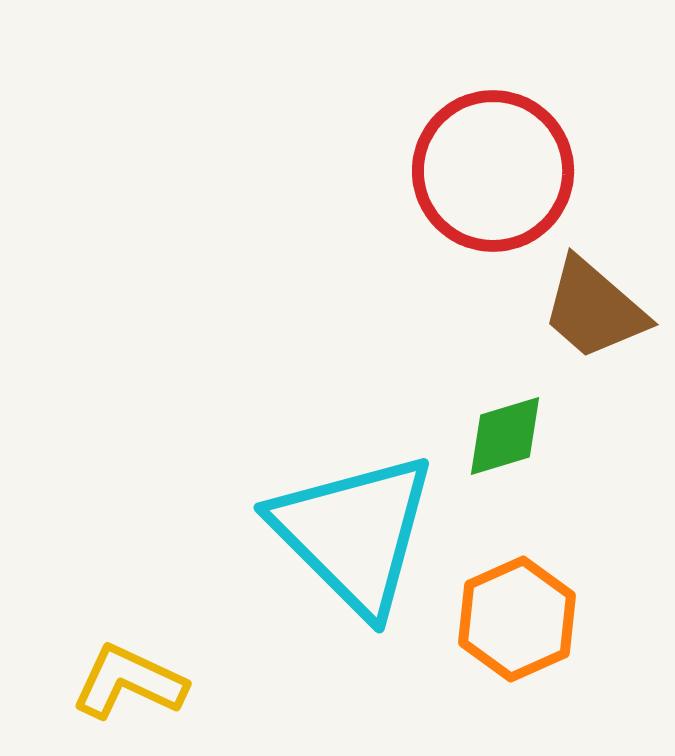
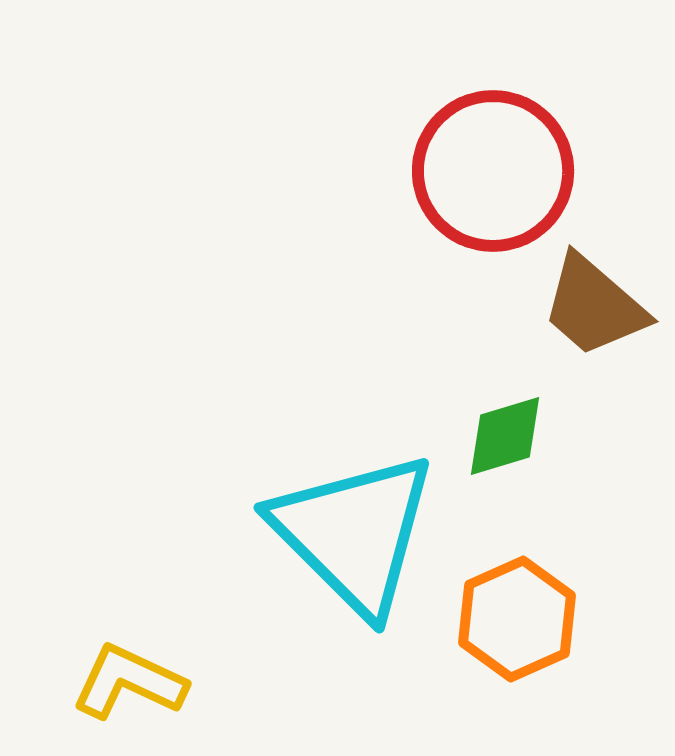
brown trapezoid: moved 3 px up
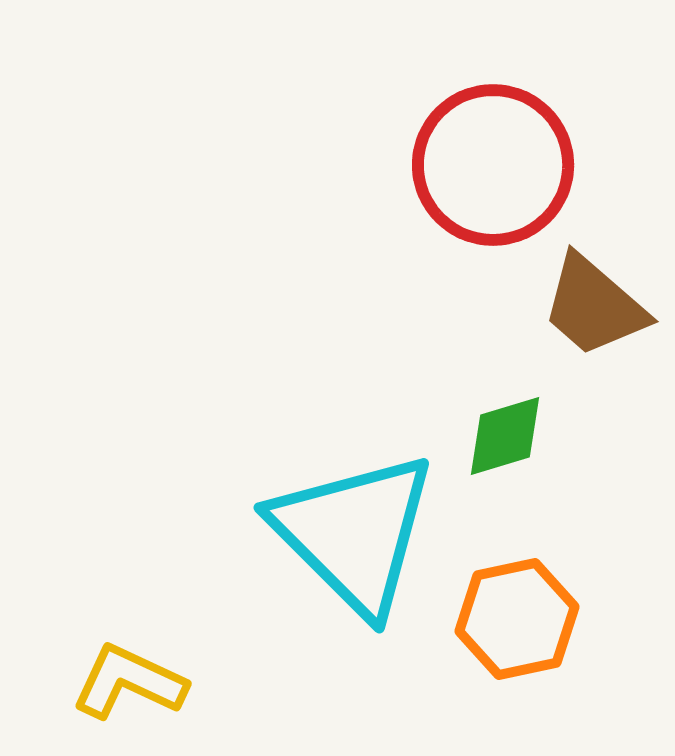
red circle: moved 6 px up
orange hexagon: rotated 12 degrees clockwise
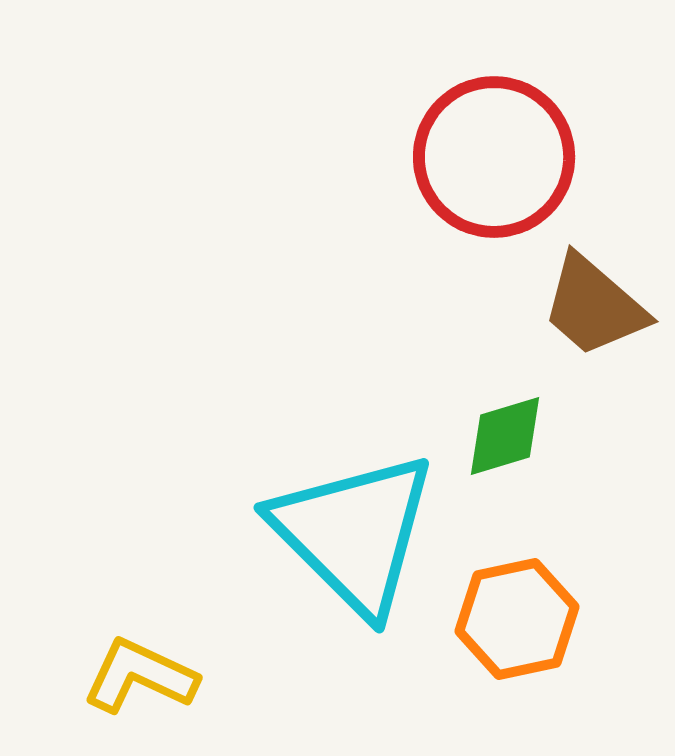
red circle: moved 1 px right, 8 px up
yellow L-shape: moved 11 px right, 6 px up
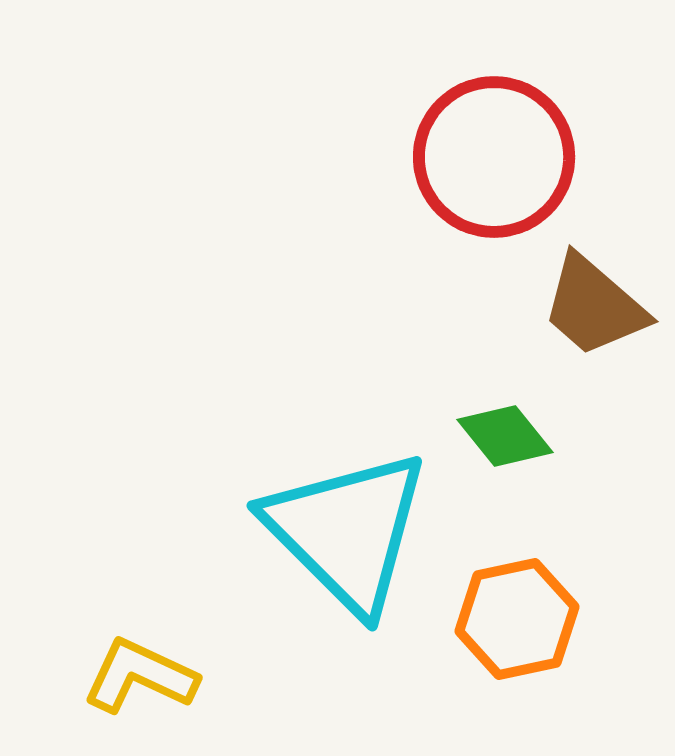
green diamond: rotated 68 degrees clockwise
cyan triangle: moved 7 px left, 2 px up
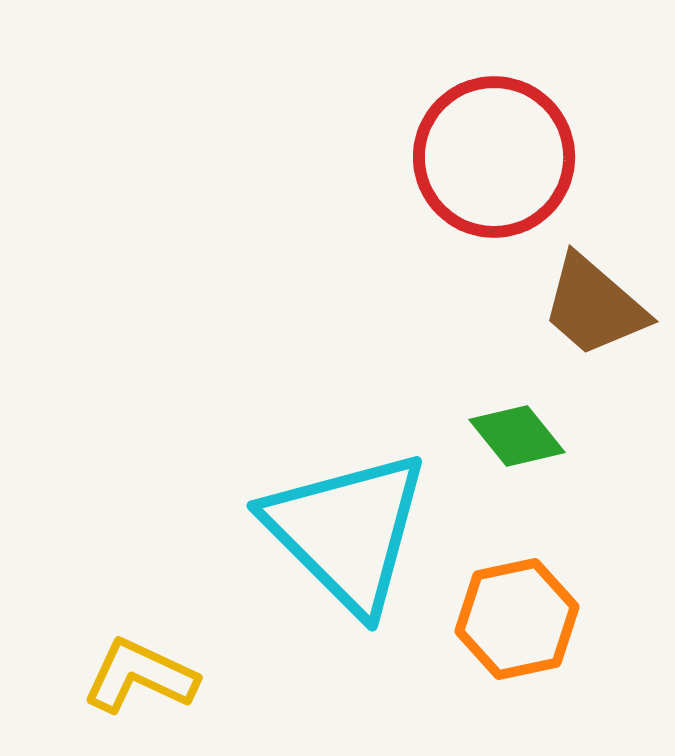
green diamond: moved 12 px right
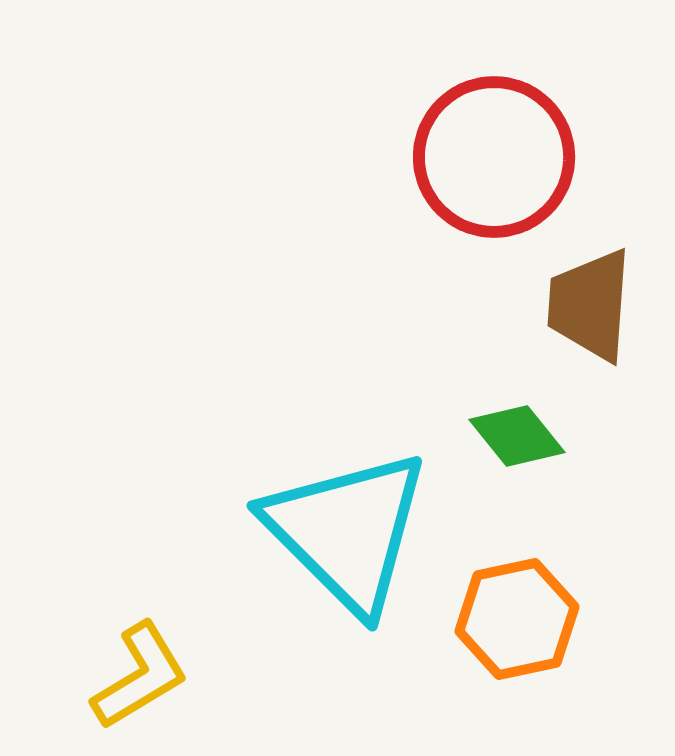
brown trapezoid: moved 4 px left, 1 px up; rotated 53 degrees clockwise
yellow L-shape: rotated 124 degrees clockwise
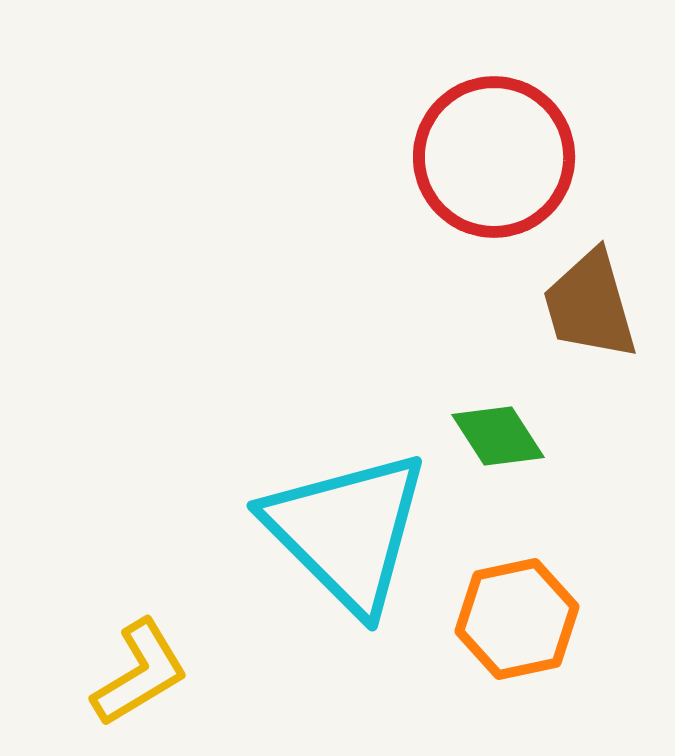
brown trapezoid: rotated 20 degrees counterclockwise
green diamond: moved 19 px left; rotated 6 degrees clockwise
yellow L-shape: moved 3 px up
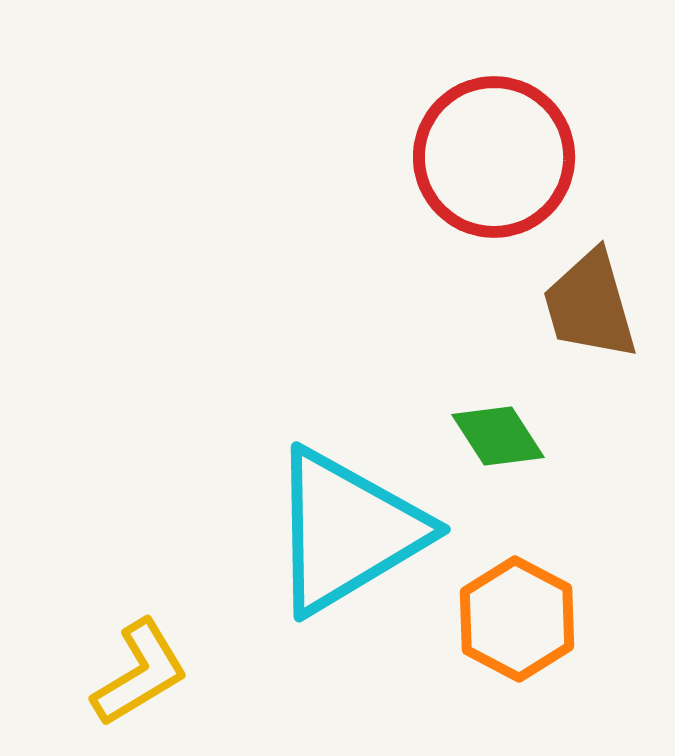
cyan triangle: rotated 44 degrees clockwise
orange hexagon: rotated 20 degrees counterclockwise
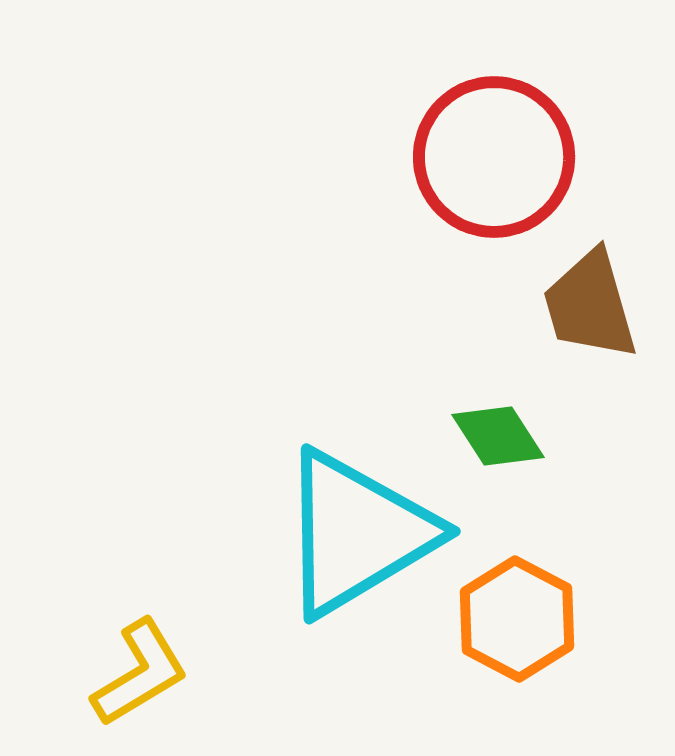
cyan triangle: moved 10 px right, 2 px down
